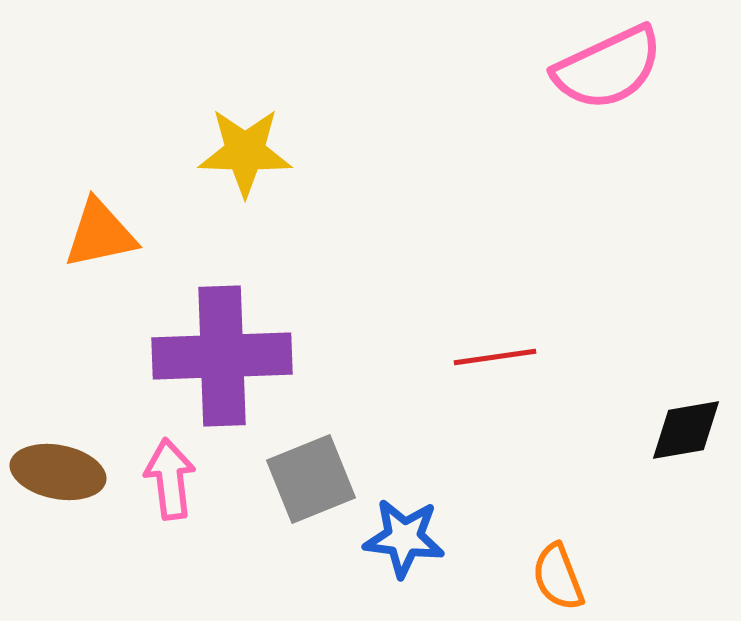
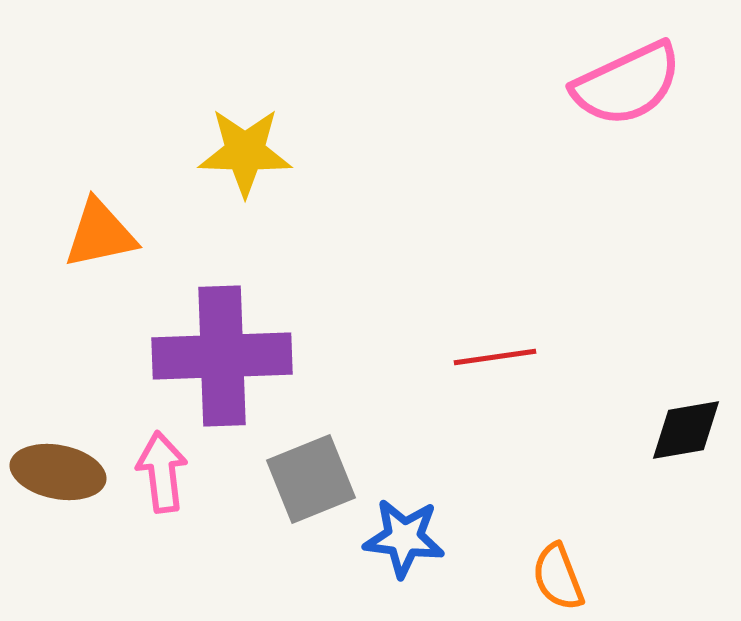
pink semicircle: moved 19 px right, 16 px down
pink arrow: moved 8 px left, 7 px up
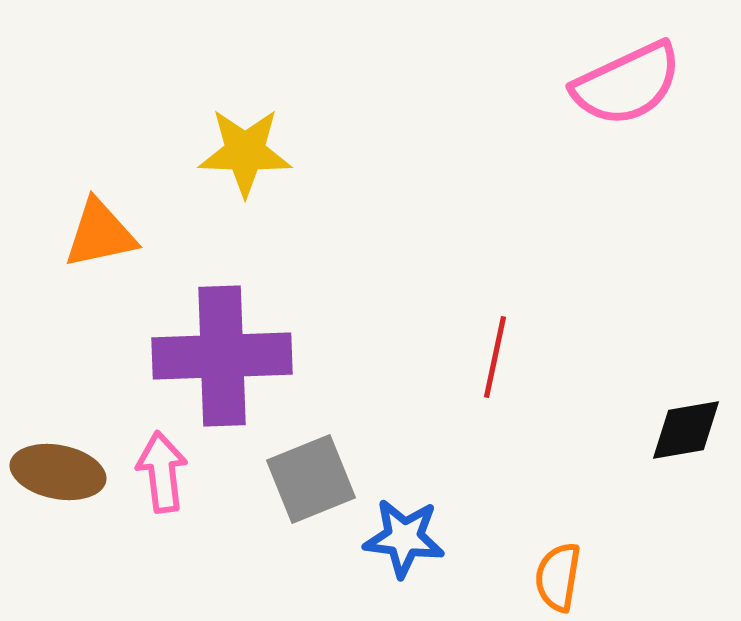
red line: rotated 70 degrees counterclockwise
orange semicircle: rotated 30 degrees clockwise
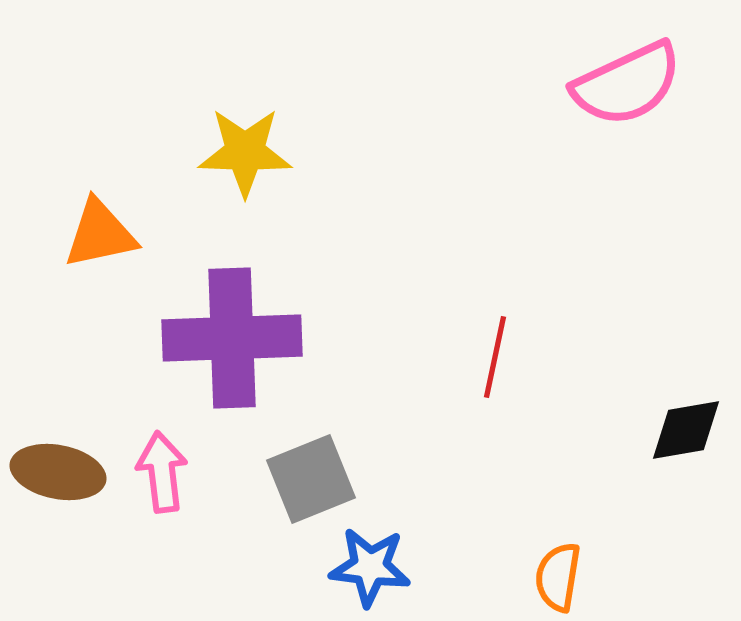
purple cross: moved 10 px right, 18 px up
blue star: moved 34 px left, 29 px down
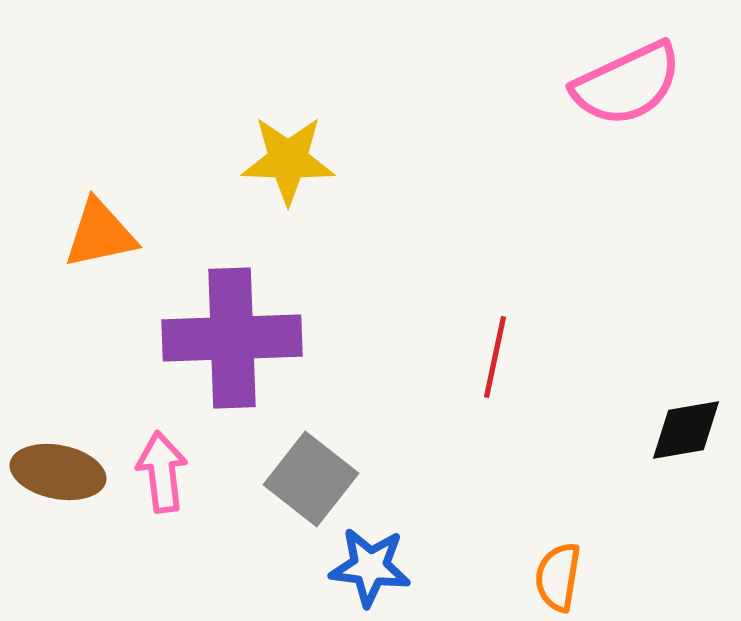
yellow star: moved 43 px right, 8 px down
gray square: rotated 30 degrees counterclockwise
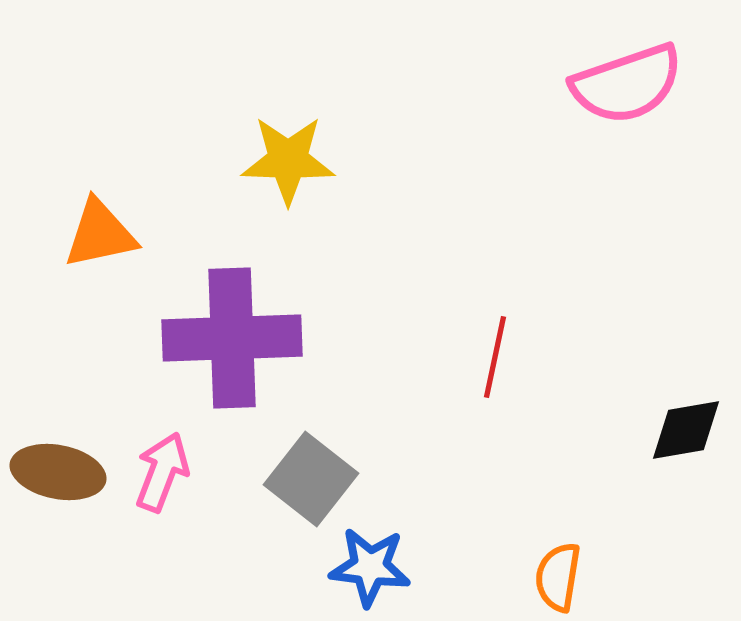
pink semicircle: rotated 6 degrees clockwise
pink arrow: rotated 28 degrees clockwise
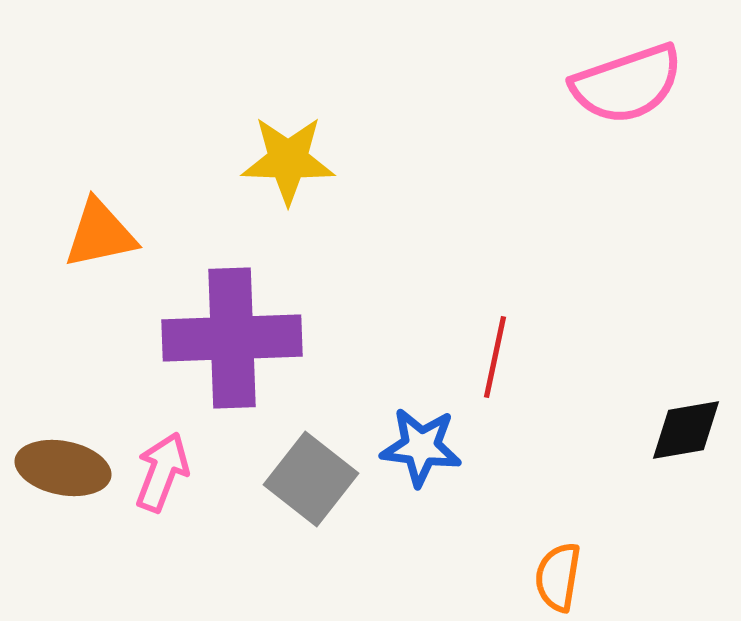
brown ellipse: moved 5 px right, 4 px up
blue star: moved 51 px right, 120 px up
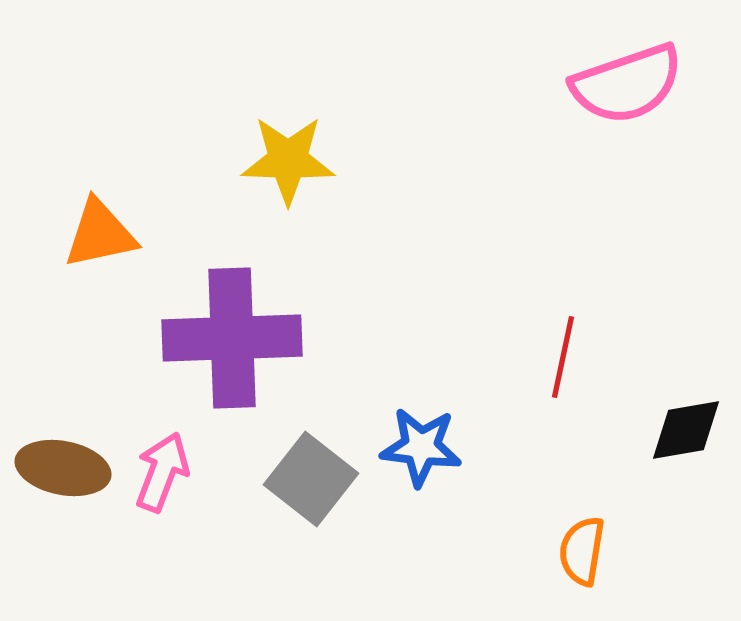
red line: moved 68 px right
orange semicircle: moved 24 px right, 26 px up
